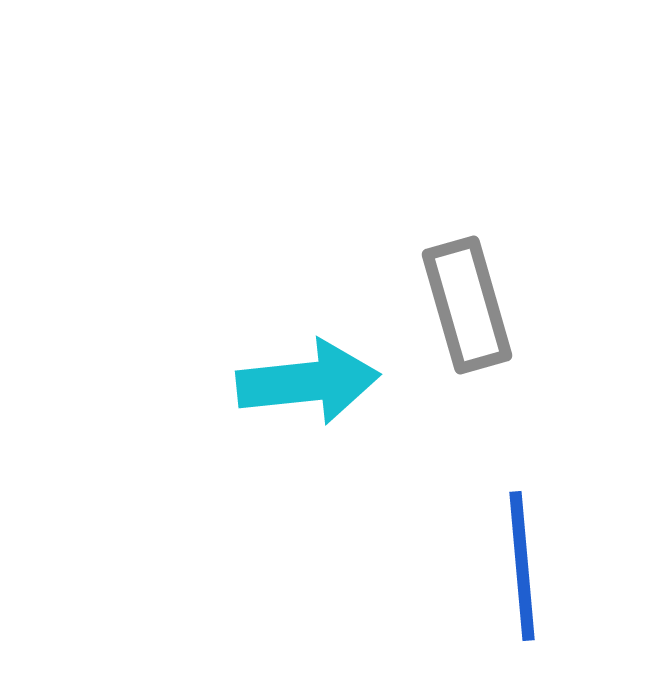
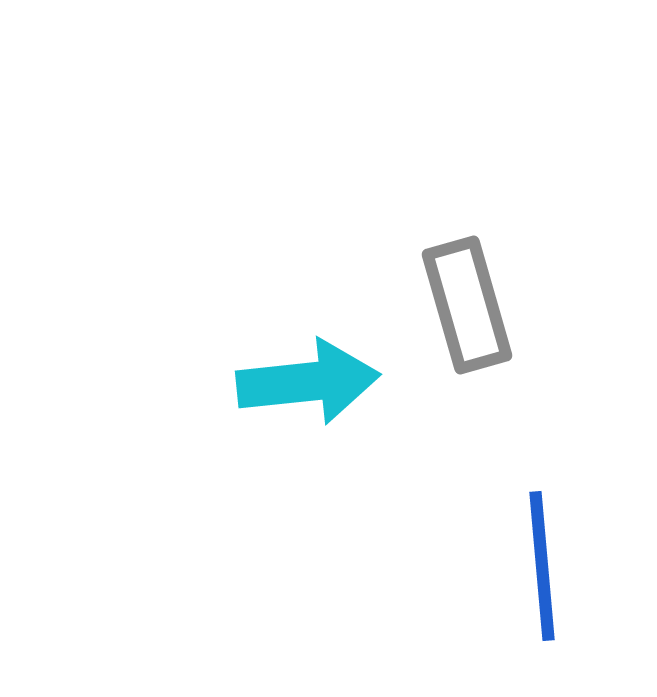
blue line: moved 20 px right
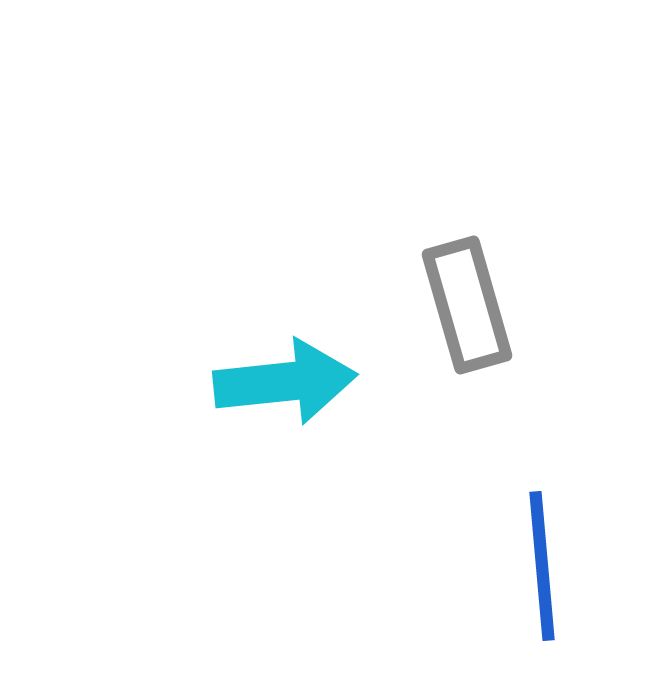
cyan arrow: moved 23 px left
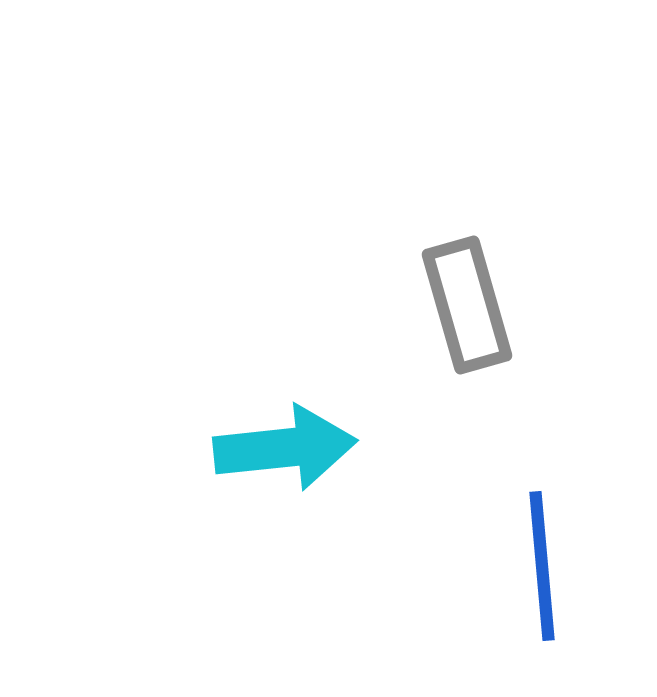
cyan arrow: moved 66 px down
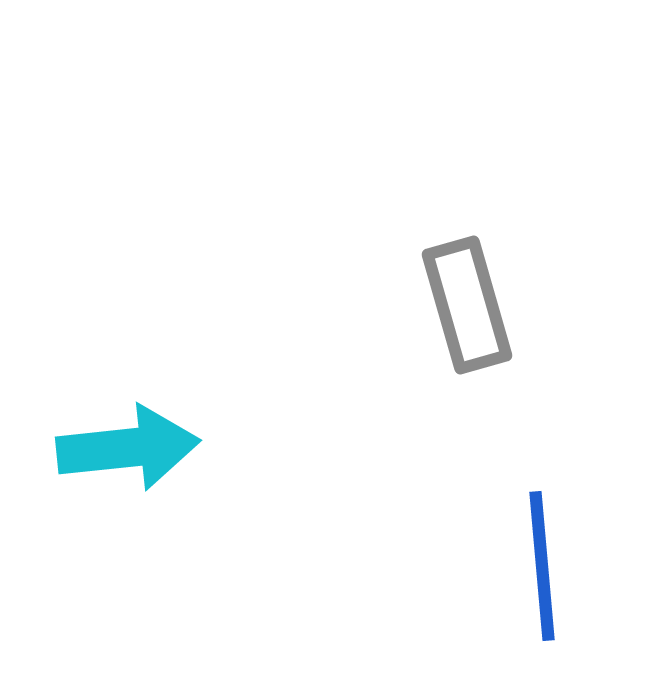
cyan arrow: moved 157 px left
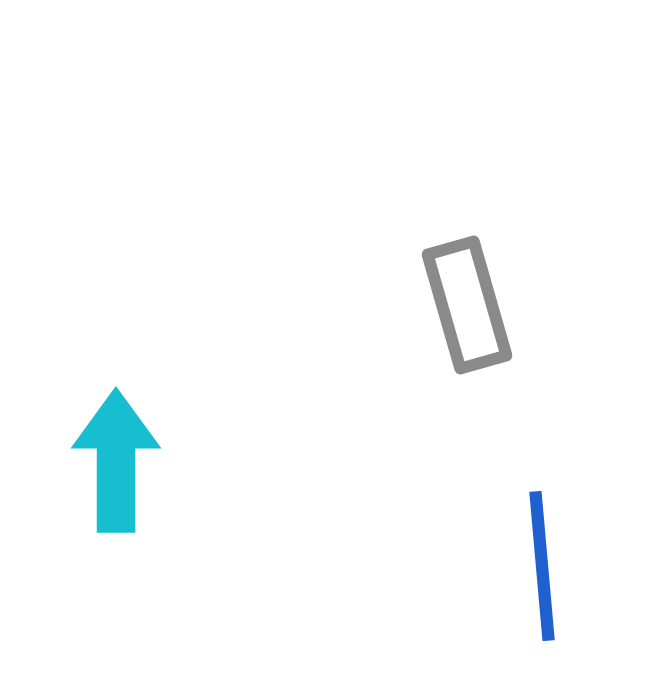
cyan arrow: moved 12 px left, 13 px down; rotated 84 degrees counterclockwise
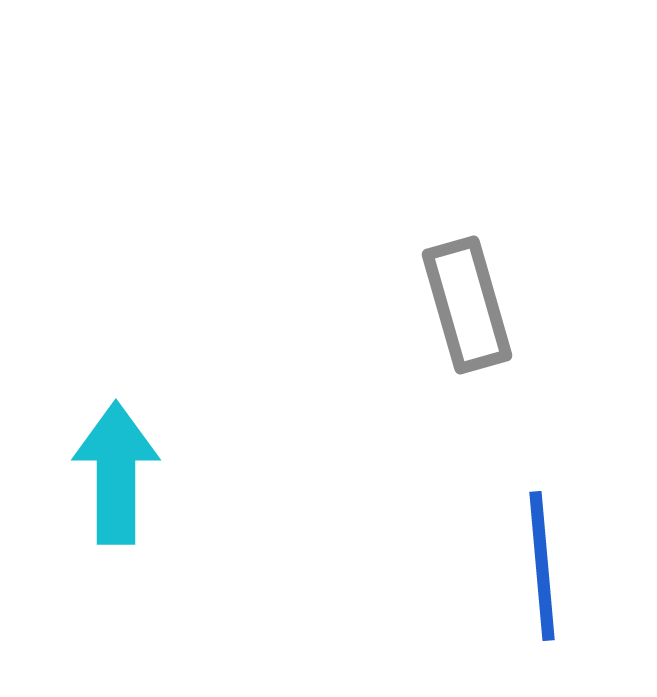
cyan arrow: moved 12 px down
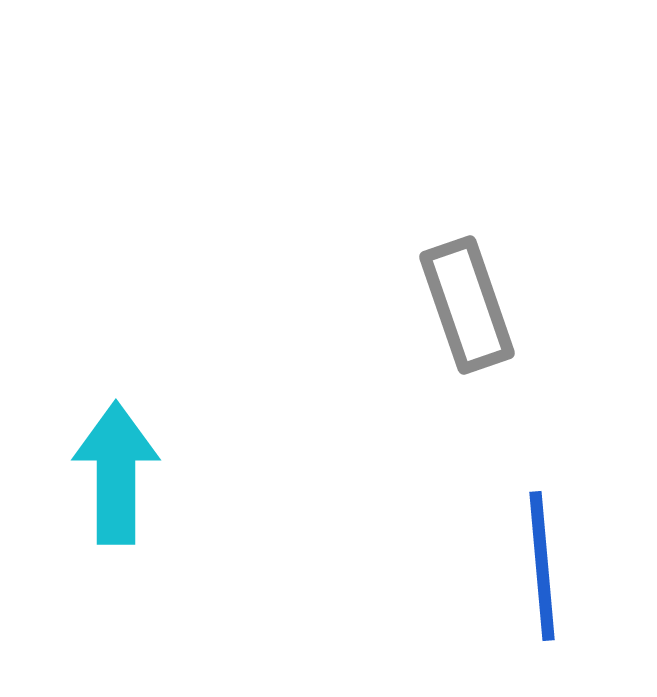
gray rectangle: rotated 3 degrees counterclockwise
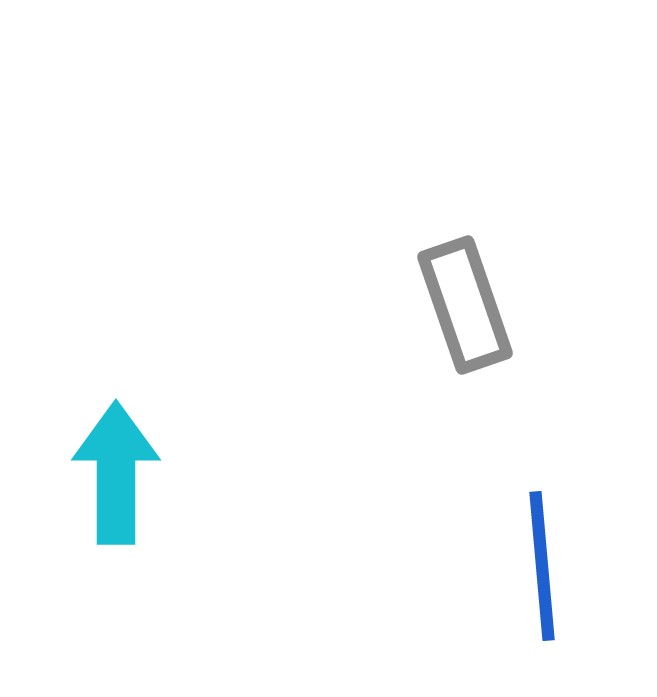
gray rectangle: moved 2 px left
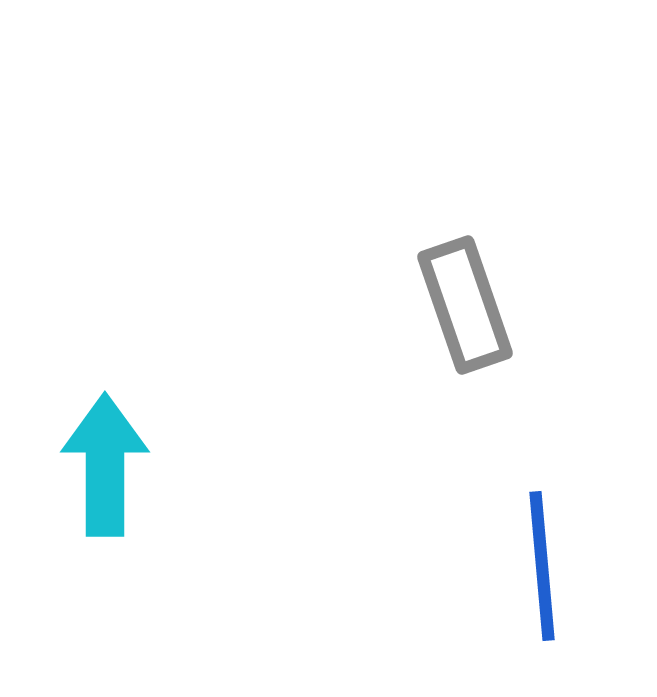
cyan arrow: moved 11 px left, 8 px up
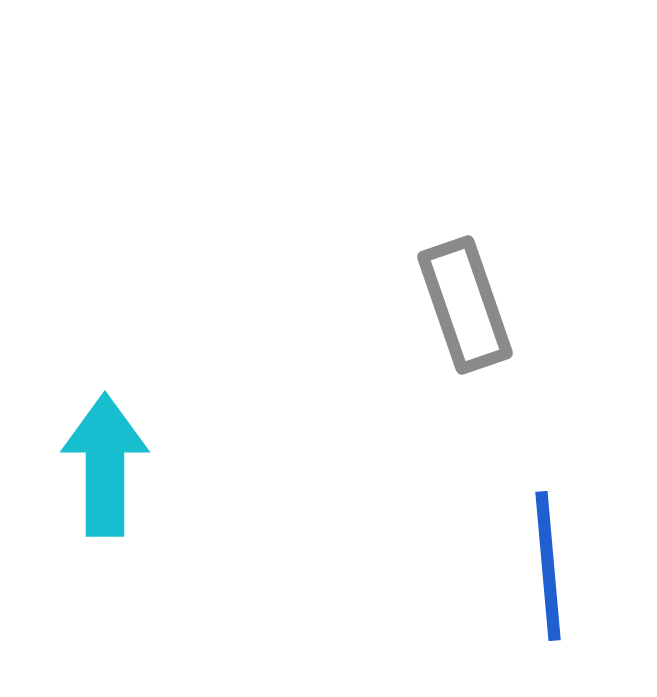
blue line: moved 6 px right
